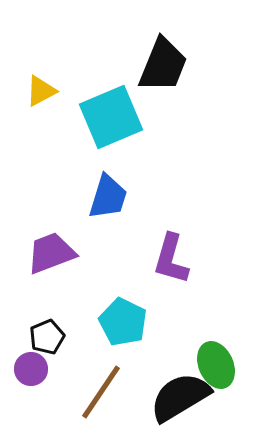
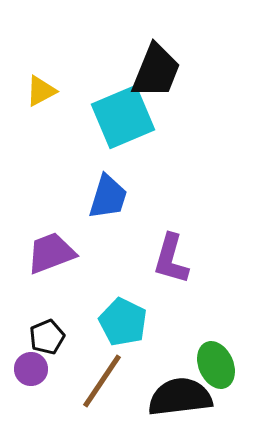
black trapezoid: moved 7 px left, 6 px down
cyan square: moved 12 px right
brown line: moved 1 px right, 11 px up
black semicircle: rotated 24 degrees clockwise
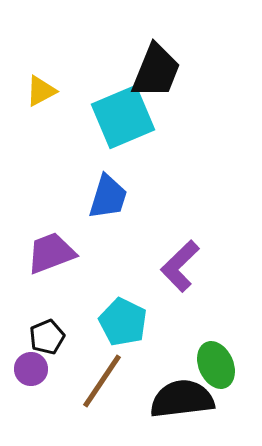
purple L-shape: moved 9 px right, 7 px down; rotated 30 degrees clockwise
black semicircle: moved 2 px right, 2 px down
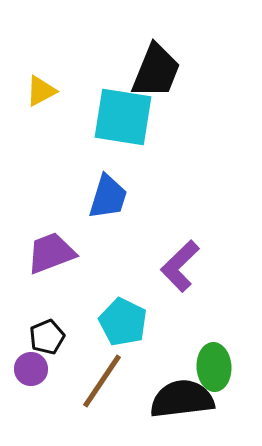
cyan square: rotated 32 degrees clockwise
green ellipse: moved 2 px left, 2 px down; rotated 21 degrees clockwise
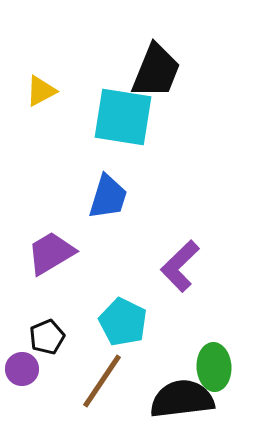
purple trapezoid: rotated 10 degrees counterclockwise
purple circle: moved 9 px left
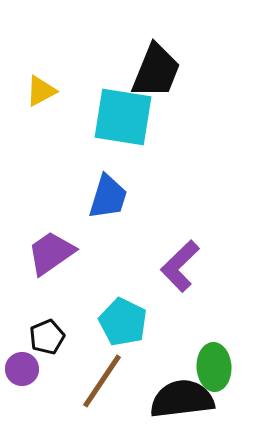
purple trapezoid: rotated 4 degrees counterclockwise
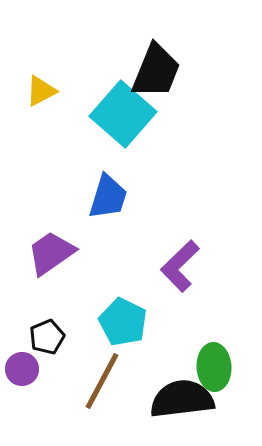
cyan square: moved 3 px up; rotated 32 degrees clockwise
brown line: rotated 6 degrees counterclockwise
